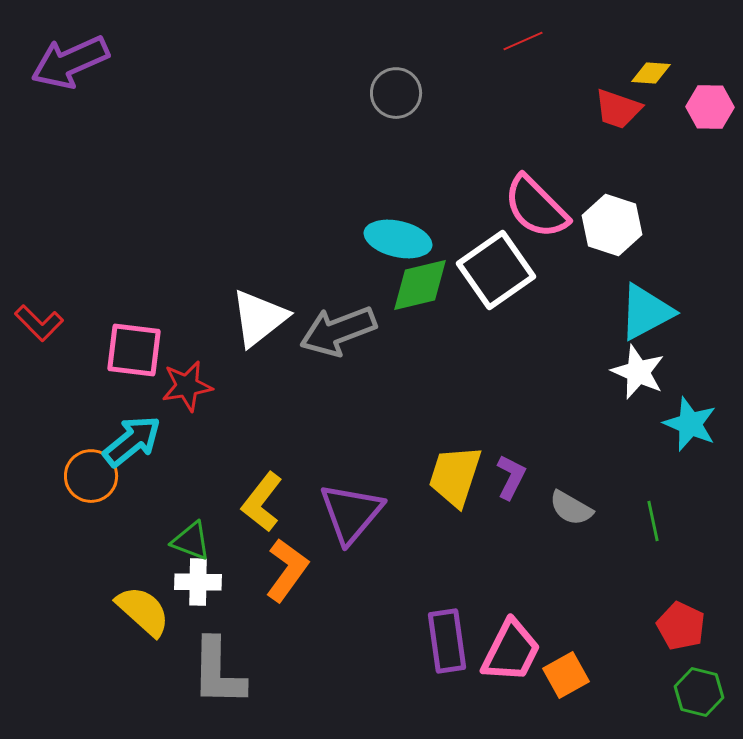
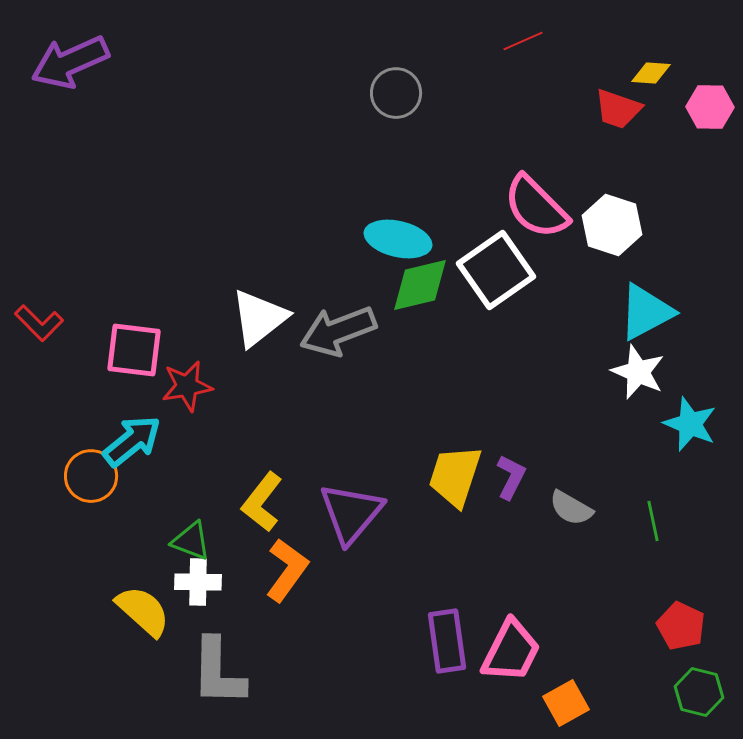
orange square: moved 28 px down
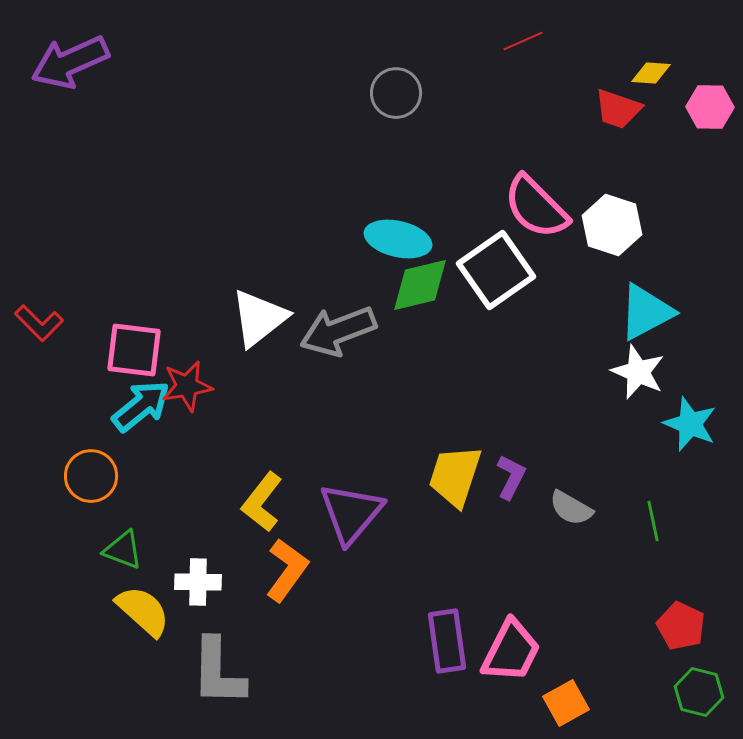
cyan arrow: moved 9 px right, 35 px up
green triangle: moved 68 px left, 9 px down
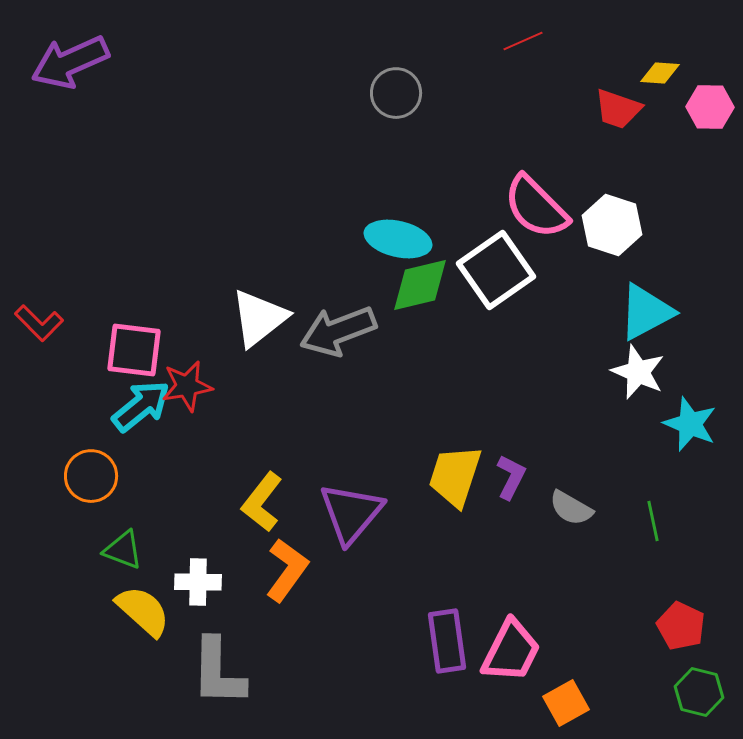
yellow diamond: moved 9 px right
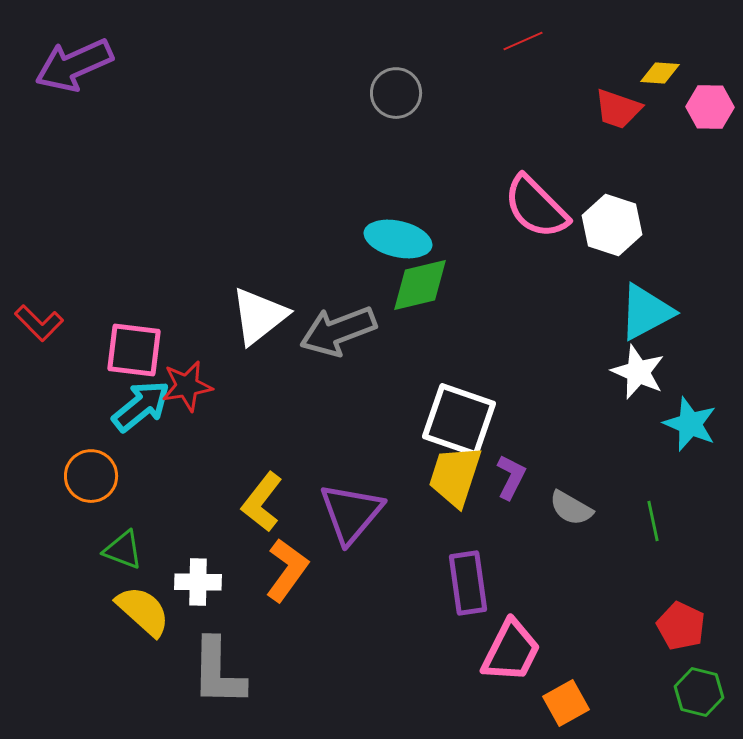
purple arrow: moved 4 px right, 3 px down
white square: moved 37 px left, 150 px down; rotated 36 degrees counterclockwise
white triangle: moved 2 px up
purple rectangle: moved 21 px right, 58 px up
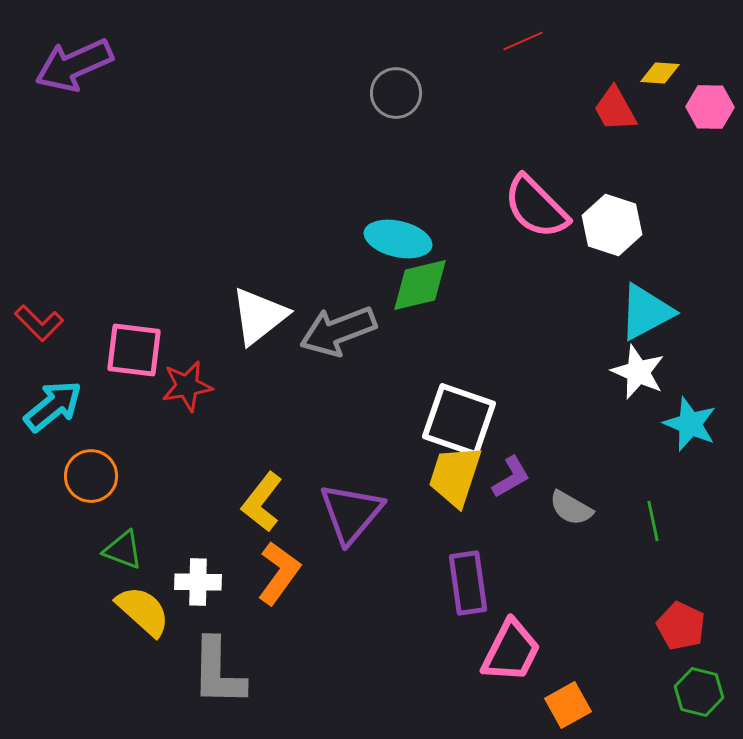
red trapezoid: moved 3 px left; rotated 42 degrees clockwise
cyan arrow: moved 88 px left
purple L-shape: rotated 33 degrees clockwise
orange L-shape: moved 8 px left, 3 px down
orange square: moved 2 px right, 2 px down
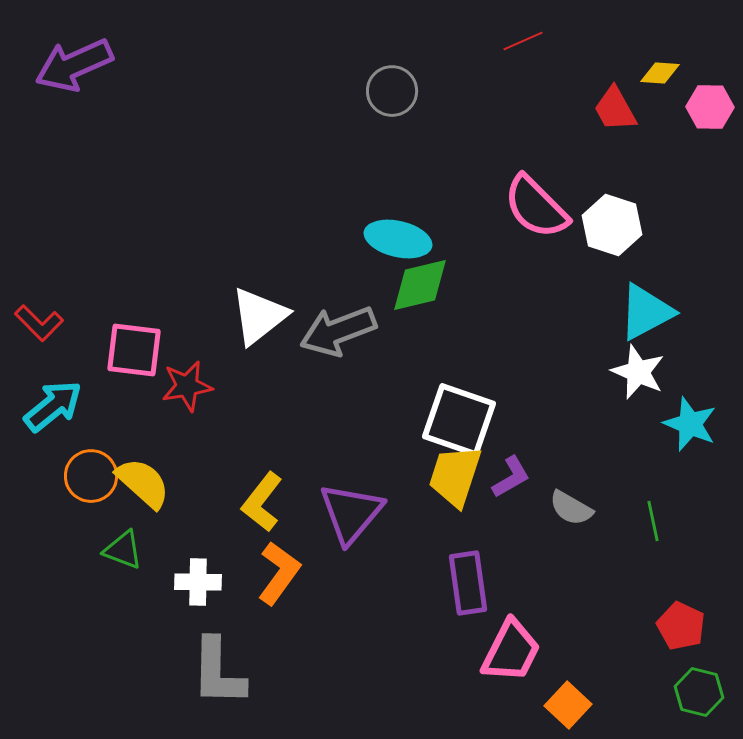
gray circle: moved 4 px left, 2 px up
yellow semicircle: moved 128 px up
orange square: rotated 18 degrees counterclockwise
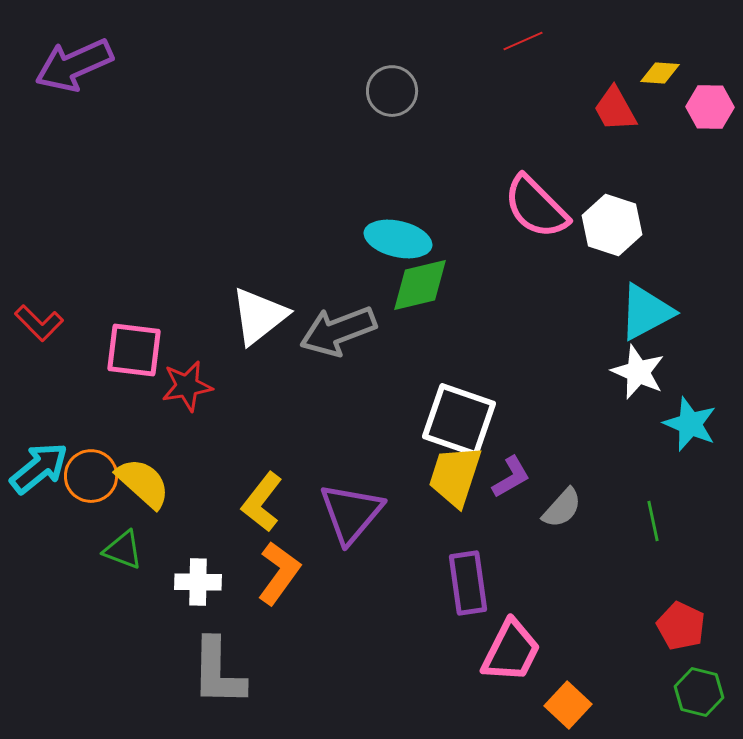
cyan arrow: moved 14 px left, 62 px down
gray semicircle: moved 9 px left; rotated 78 degrees counterclockwise
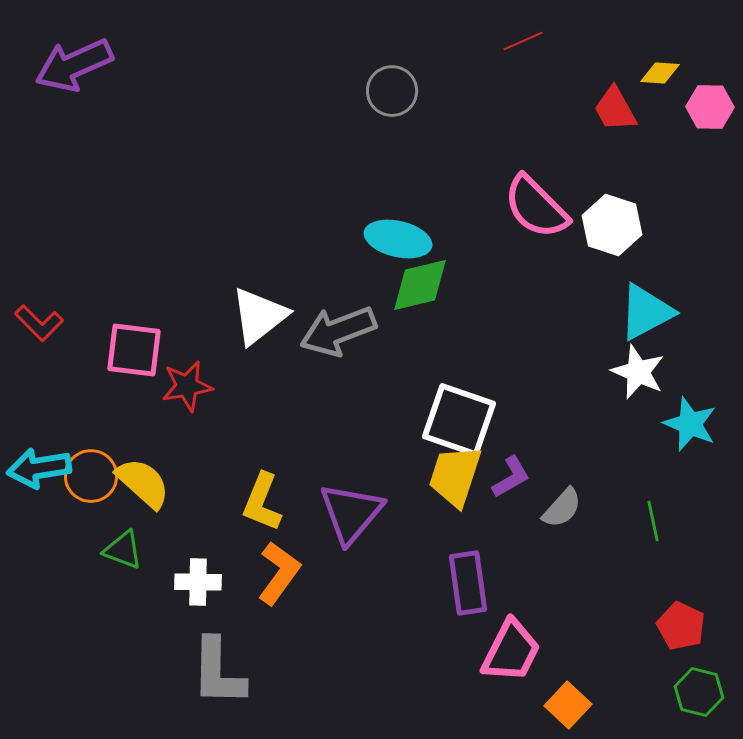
cyan arrow: rotated 150 degrees counterclockwise
yellow L-shape: rotated 16 degrees counterclockwise
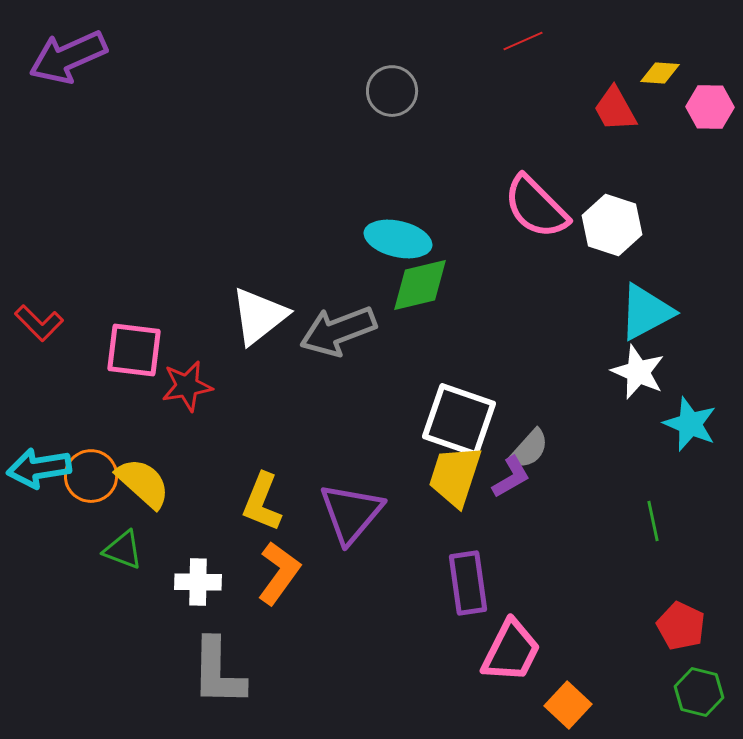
purple arrow: moved 6 px left, 8 px up
gray semicircle: moved 33 px left, 59 px up
